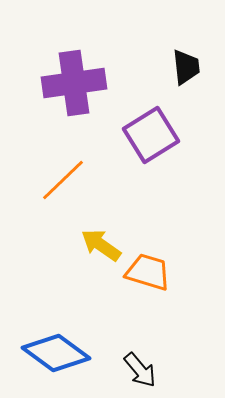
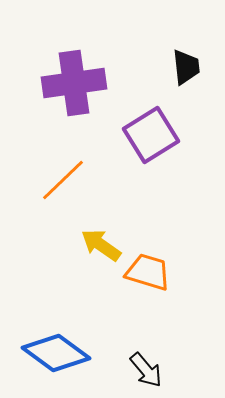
black arrow: moved 6 px right
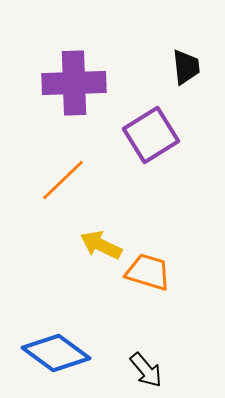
purple cross: rotated 6 degrees clockwise
yellow arrow: rotated 9 degrees counterclockwise
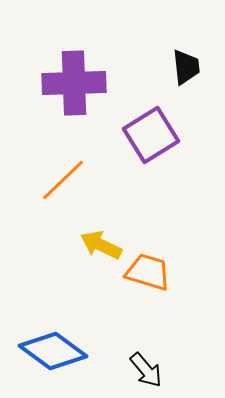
blue diamond: moved 3 px left, 2 px up
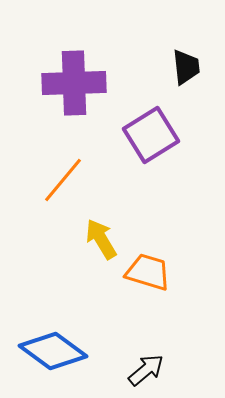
orange line: rotated 6 degrees counterclockwise
yellow arrow: moved 6 px up; rotated 33 degrees clockwise
black arrow: rotated 90 degrees counterclockwise
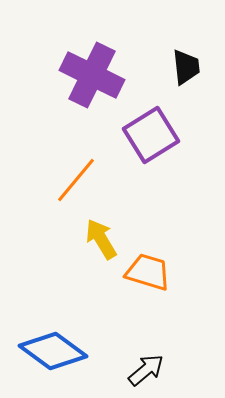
purple cross: moved 18 px right, 8 px up; rotated 28 degrees clockwise
orange line: moved 13 px right
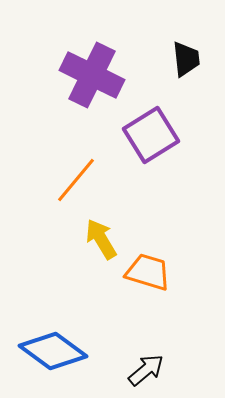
black trapezoid: moved 8 px up
